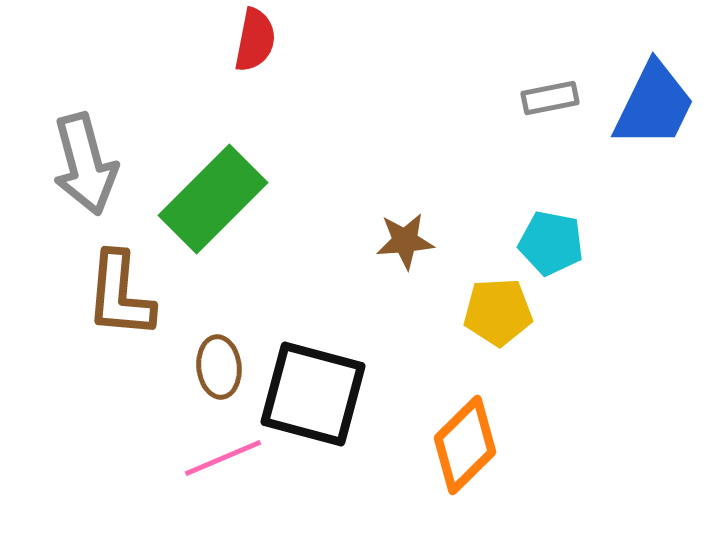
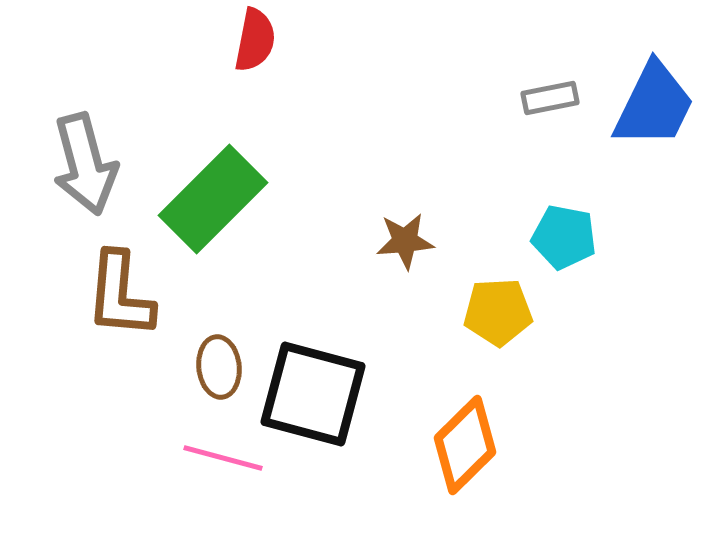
cyan pentagon: moved 13 px right, 6 px up
pink line: rotated 38 degrees clockwise
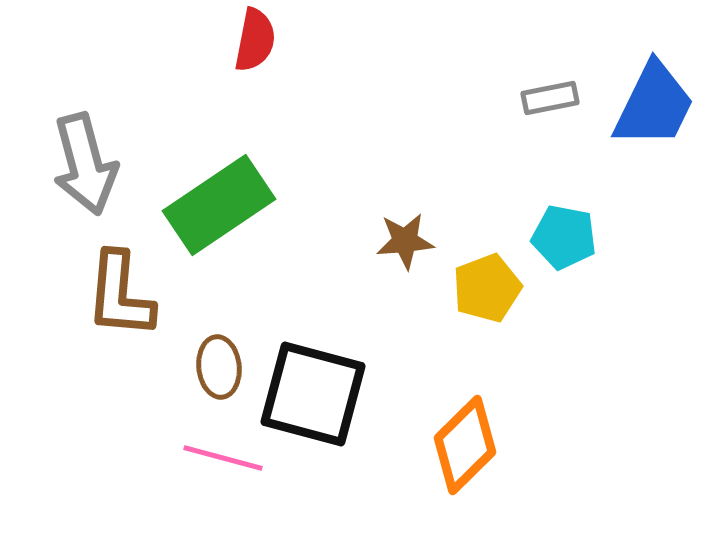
green rectangle: moved 6 px right, 6 px down; rotated 11 degrees clockwise
yellow pentagon: moved 11 px left, 24 px up; rotated 18 degrees counterclockwise
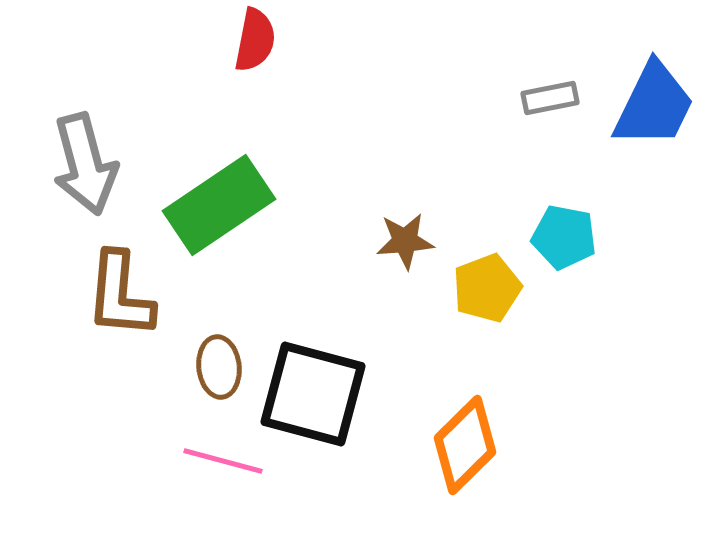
pink line: moved 3 px down
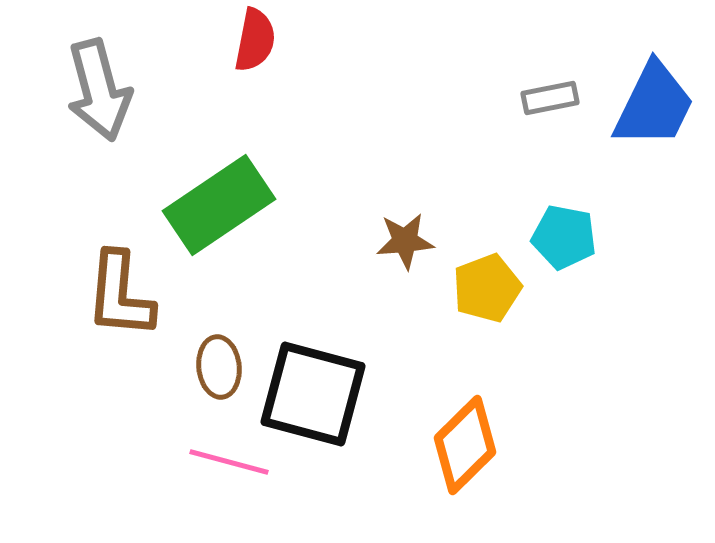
gray arrow: moved 14 px right, 74 px up
pink line: moved 6 px right, 1 px down
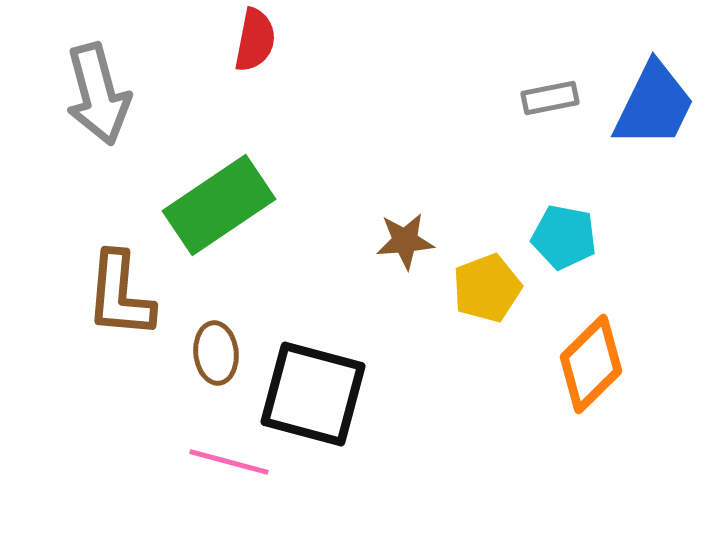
gray arrow: moved 1 px left, 4 px down
brown ellipse: moved 3 px left, 14 px up
orange diamond: moved 126 px right, 81 px up
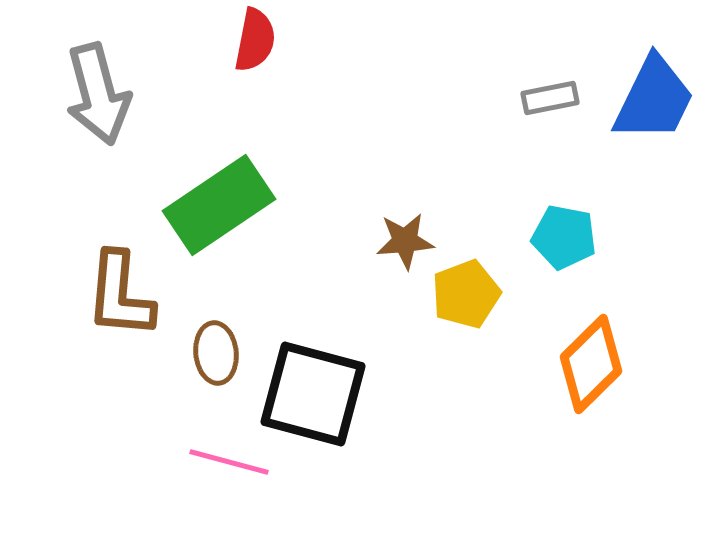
blue trapezoid: moved 6 px up
yellow pentagon: moved 21 px left, 6 px down
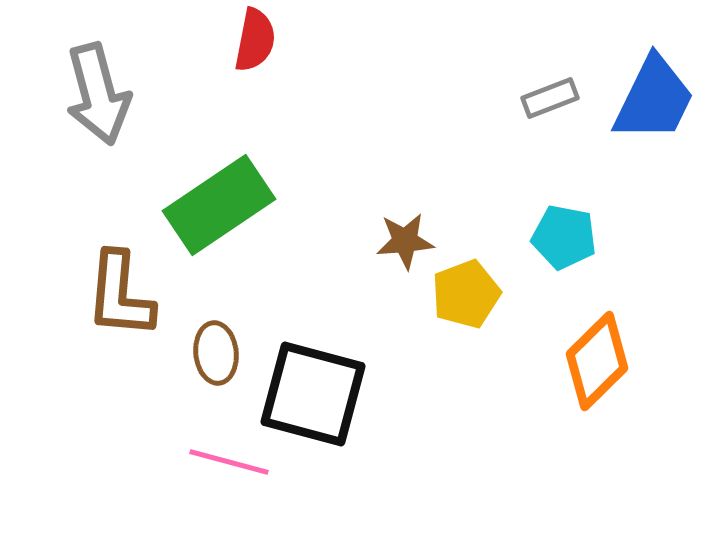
gray rectangle: rotated 10 degrees counterclockwise
orange diamond: moved 6 px right, 3 px up
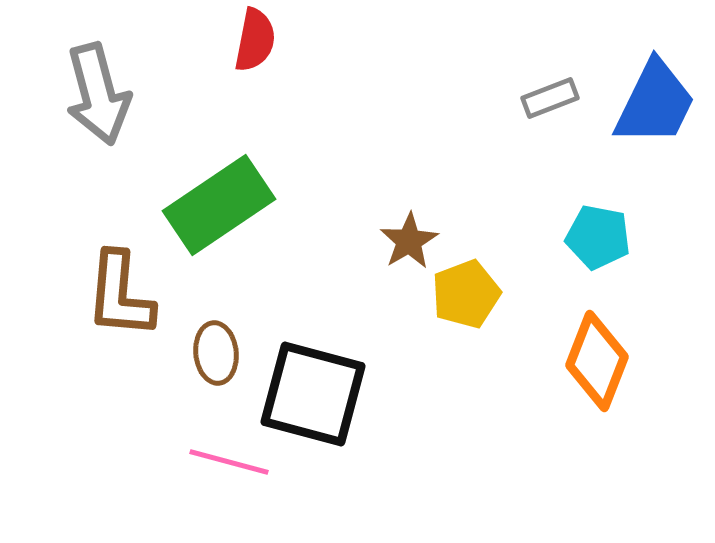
blue trapezoid: moved 1 px right, 4 px down
cyan pentagon: moved 34 px right
brown star: moved 4 px right; rotated 26 degrees counterclockwise
orange diamond: rotated 24 degrees counterclockwise
